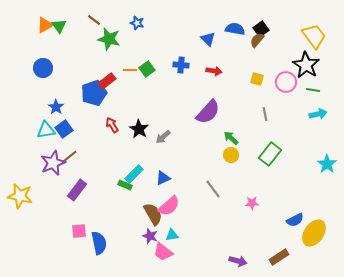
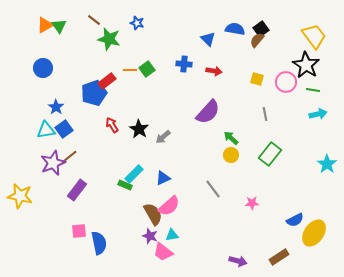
blue cross at (181, 65): moved 3 px right, 1 px up
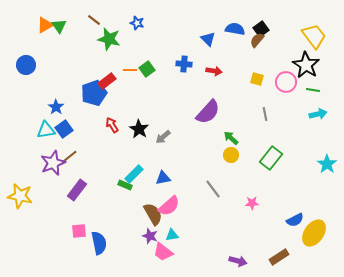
blue circle at (43, 68): moved 17 px left, 3 px up
green rectangle at (270, 154): moved 1 px right, 4 px down
blue triangle at (163, 178): rotated 14 degrees clockwise
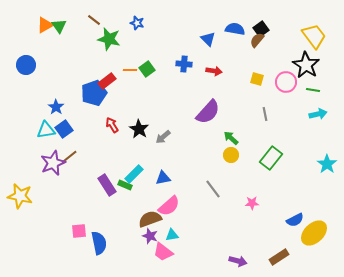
purple rectangle at (77, 190): moved 30 px right, 5 px up; rotated 70 degrees counterclockwise
brown semicircle at (153, 214): moved 3 px left, 5 px down; rotated 80 degrees counterclockwise
yellow ellipse at (314, 233): rotated 12 degrees clockwise
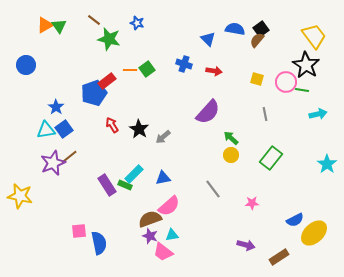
blue cross at (184, 64): rotated 14 degrees clockwise
green line at (313, 90): moved 11 px left
purple arrow at (238, 261): moved 8 px right, 16 px up
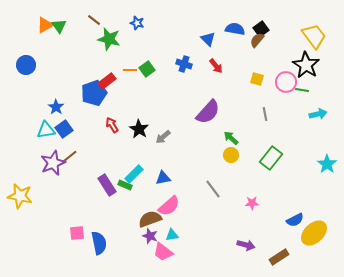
red arrow at (214, 71): moved 2 px right, 5 px up; rotated 42 degrees clockwise
pink square at (79, 231): moved 2 px left, 2 px down
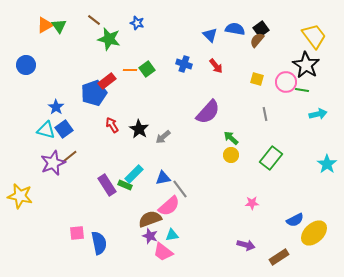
blue triangle at (208, 39): moved 2 px right, 4 px up
cyan triangle at (46, 130): rotated 24 degrees clockwise
gray line at (213, 189): moved 33 px left
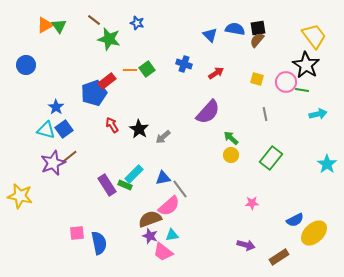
black square at (261, 29): moved 3 px left, 1 px up; rotated 28 degrees clockwise
red arrow at (216, 66): moved 7 px down; rotated 84 degrees counterclockwise
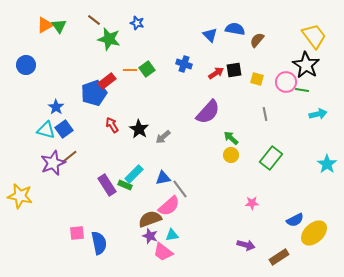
black square at (258, 28): moved 24 px left, 42 px down
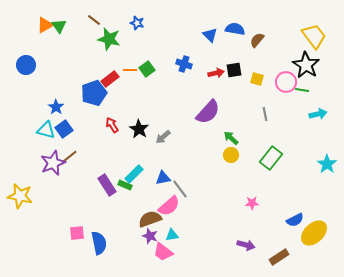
red arrow at (216, 73): rotated 21 degrees clockwise
red rectangle at (107, 81): moved 3 px right, 2 px up
